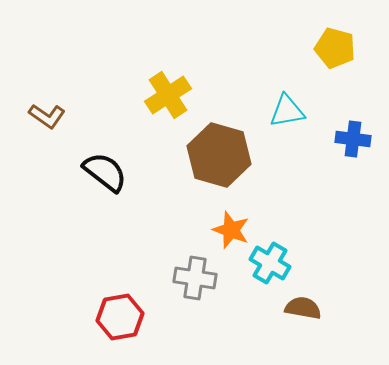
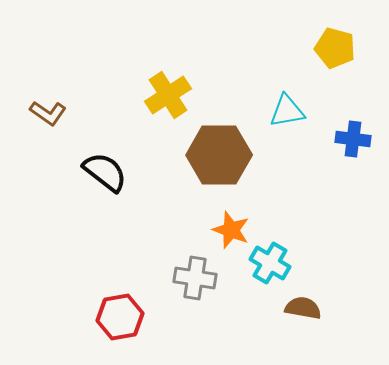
brown L-shape: moved 1 px right, 3 px up
brown hexagon: rotated 16 degrees counterclockwise
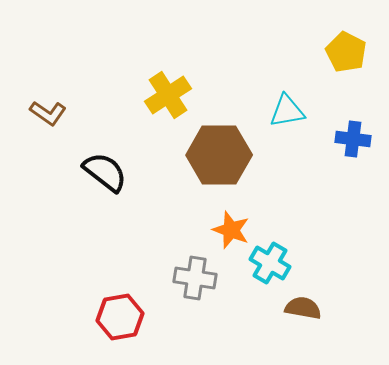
yellow pentagon: moved 11 px right, 4 px down; rotated 12 degrees clockwise
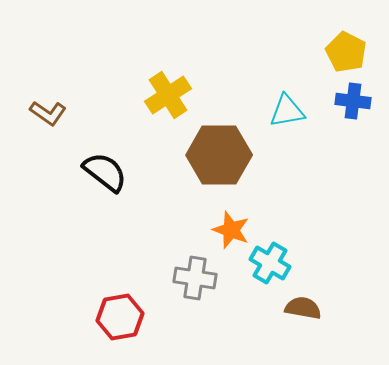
blue cross: moved 38 px up
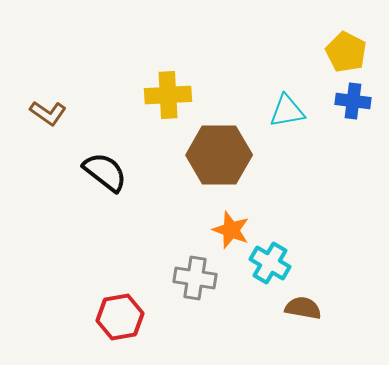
yellow cross: rotated 30 degrees clockwise
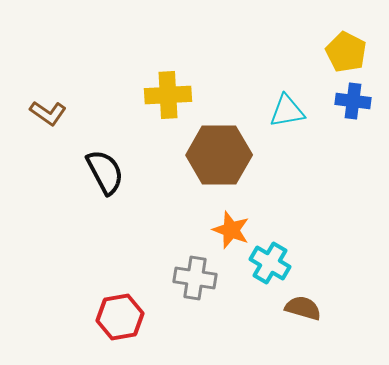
black semicircle: rotated 24 degrees clockwise
brown semicircle: rotated 6 degrees clockwise
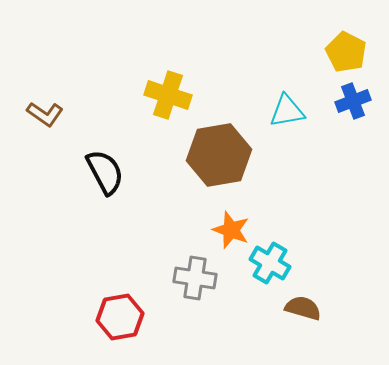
yellow cross: rotated 21 degrees clockwise
blue cross: rotated 28 degrees counterclockwise
brown L-shape: moved 3 px left, 1 px down
brown hexagon: rotated 10 degrees counterclockwise
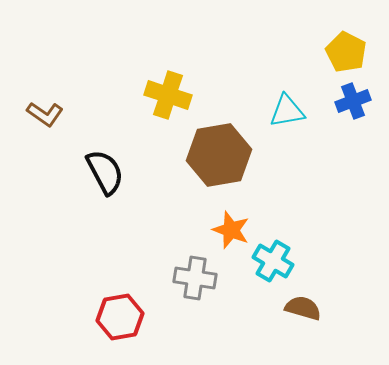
cyan cross: moved 3 px right, 2 px up
